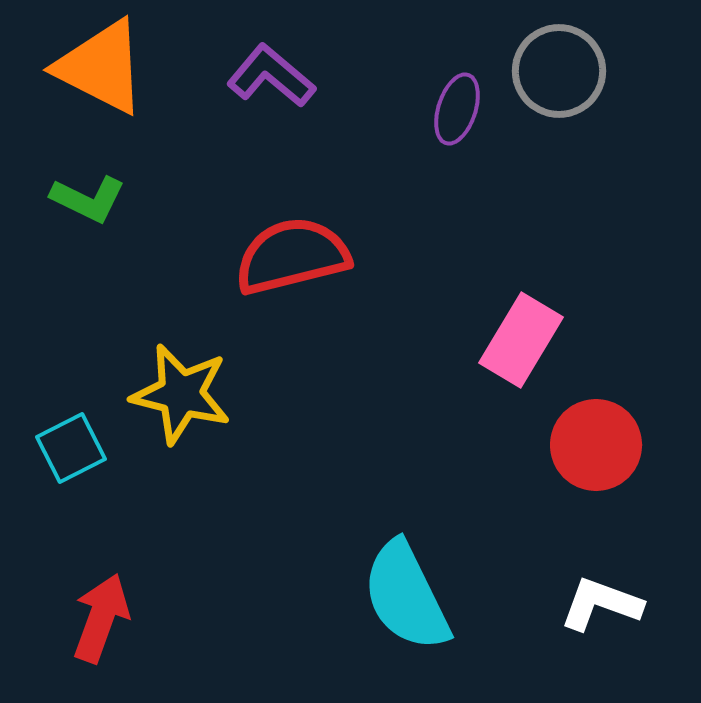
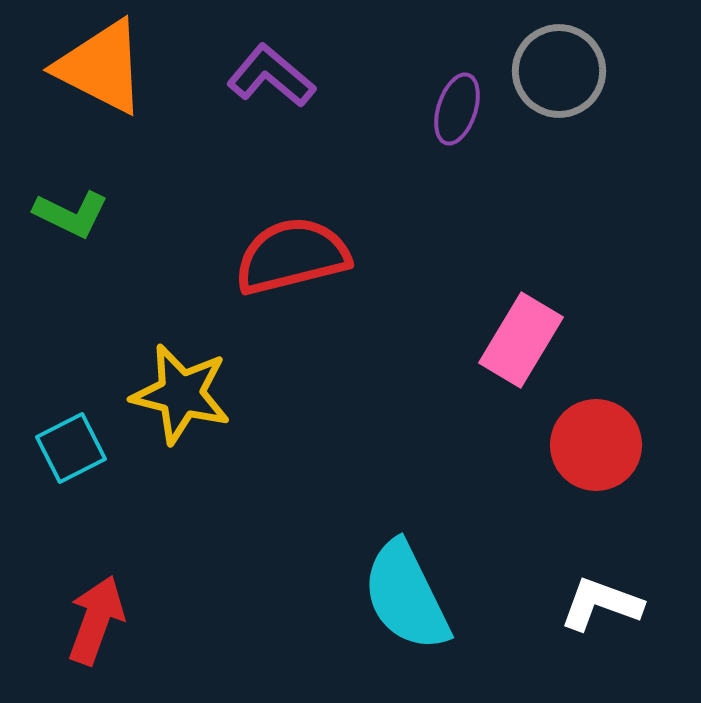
green L-shape: moved 17 px left, 15 px down
red arrow: moved 5 px left, 2 px down
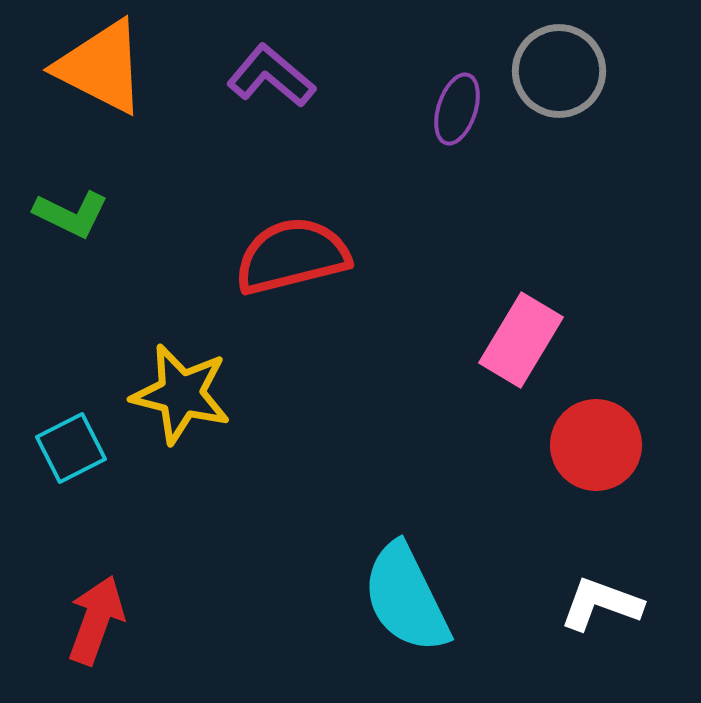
cyan semicircle: moved 2 px down
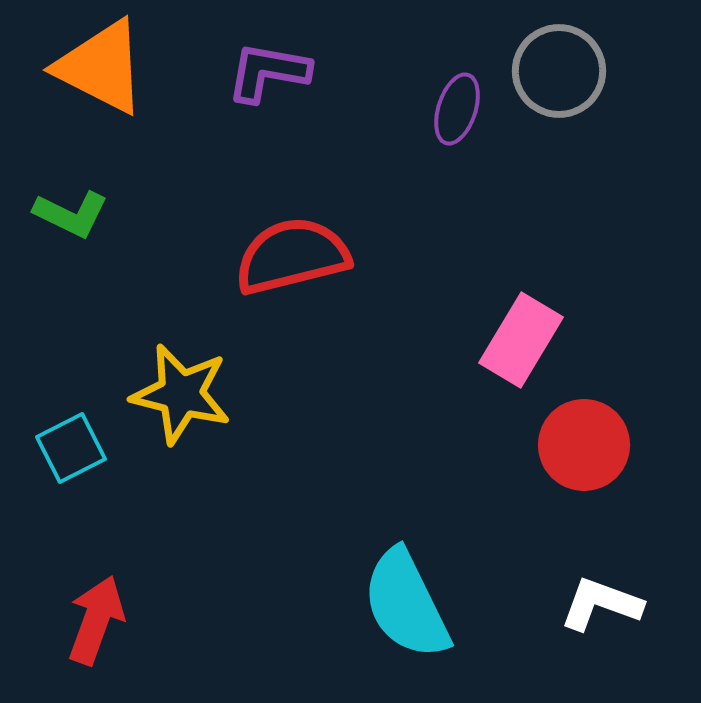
purple L-shape: moved 3 px left, 4 px up; rotated 30 degrees counterclockwise
red circle: moved 12 px left
cyan semicircle: moved 6 px down
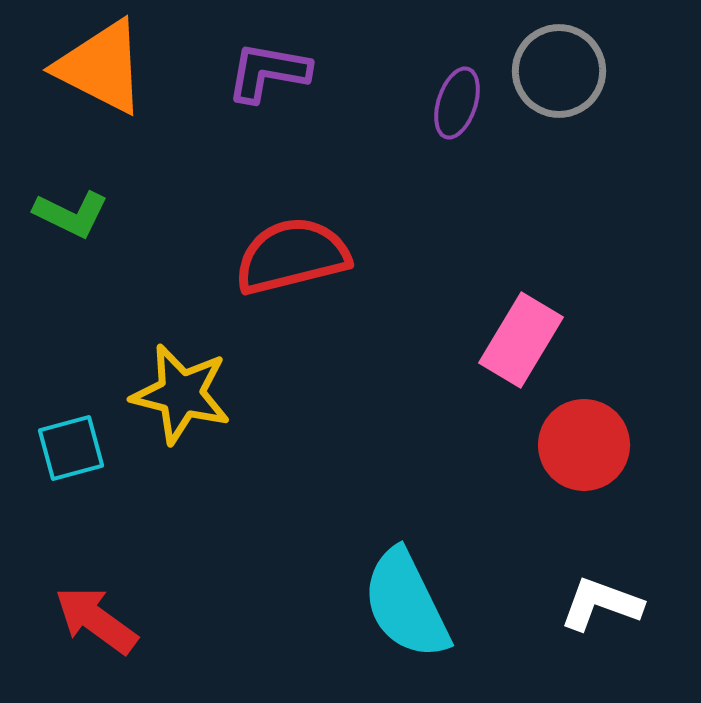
purple ellipse: moved 6 px up
cyan square: rotated 12 degrees clockwise
red arrow: rotated 74 degrees counterclockwise
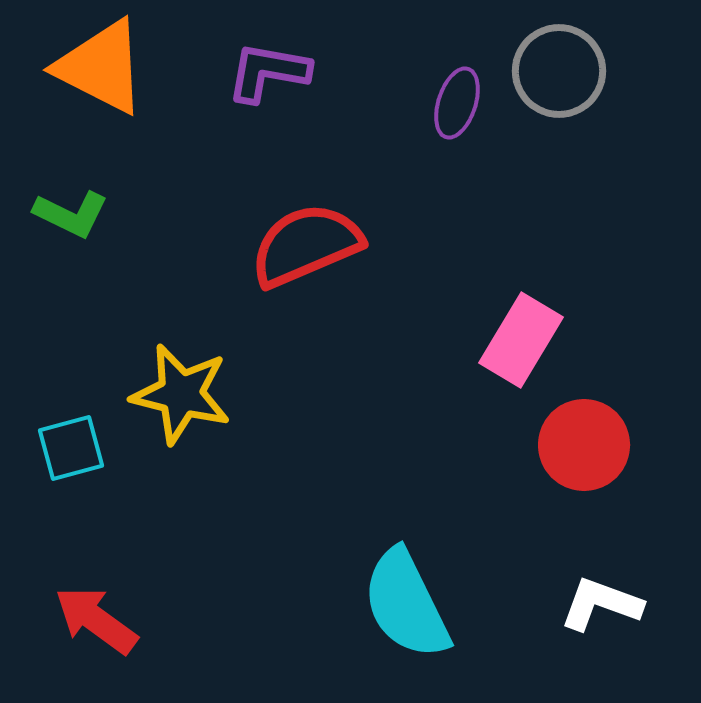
red semicircle: moved 14 px right, 11 px up; rotated 9 degrees counterclockwise
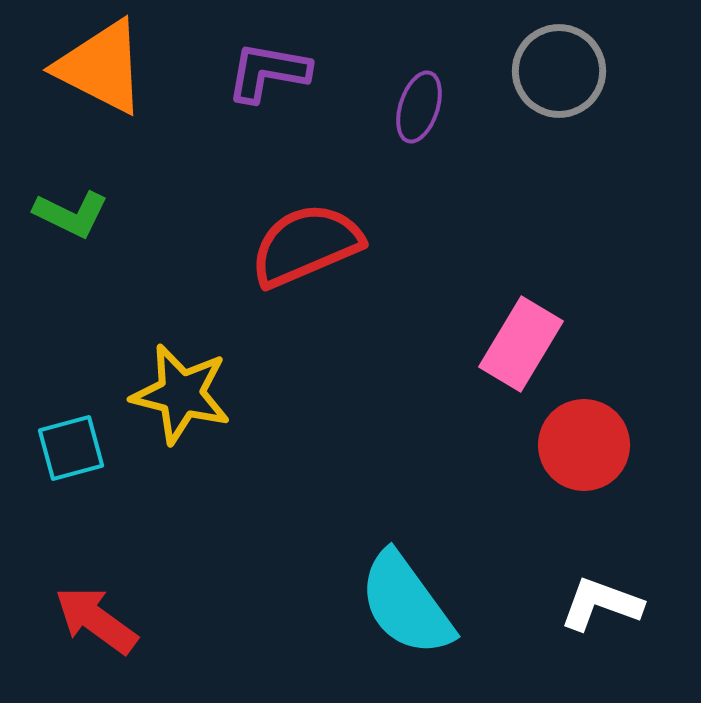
purple ellipse: moved 38 px left, 4 px down
pink rectangle: moved 4 px down
cyan semicircle: rotated 10 degrees counterclockwise
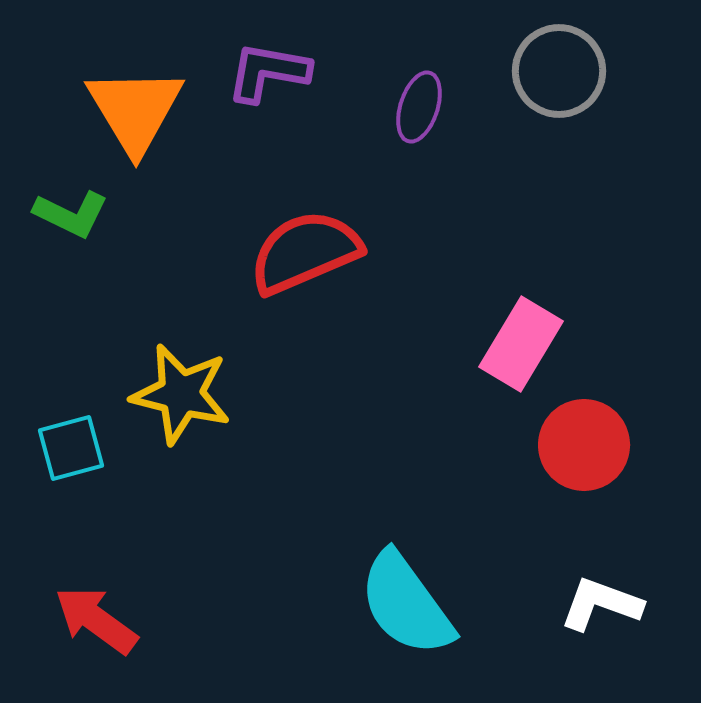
orange triangle: moved 34 px right, 43 px down; rotated 32 degrees clockwise
red semicircle: moved 1 px left, 7 px down
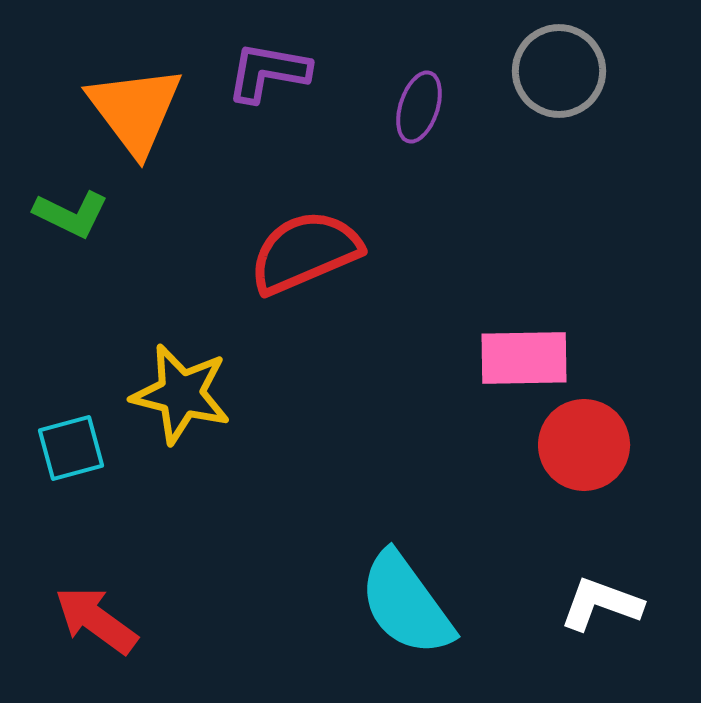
orange triangle: rotated 6 degrees counterclockwise
pink rectangle: moved 3 px right, 14 px down; rotated 58 degrees clockwise
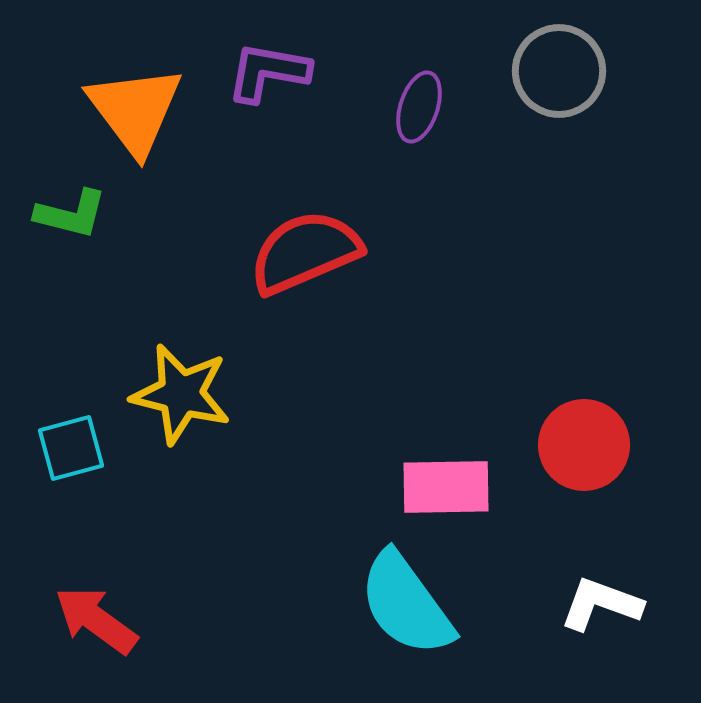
green L-shape: rotated 12 degrees counterclockwise
pink rectangle: moved 78 px left, 129 px down
